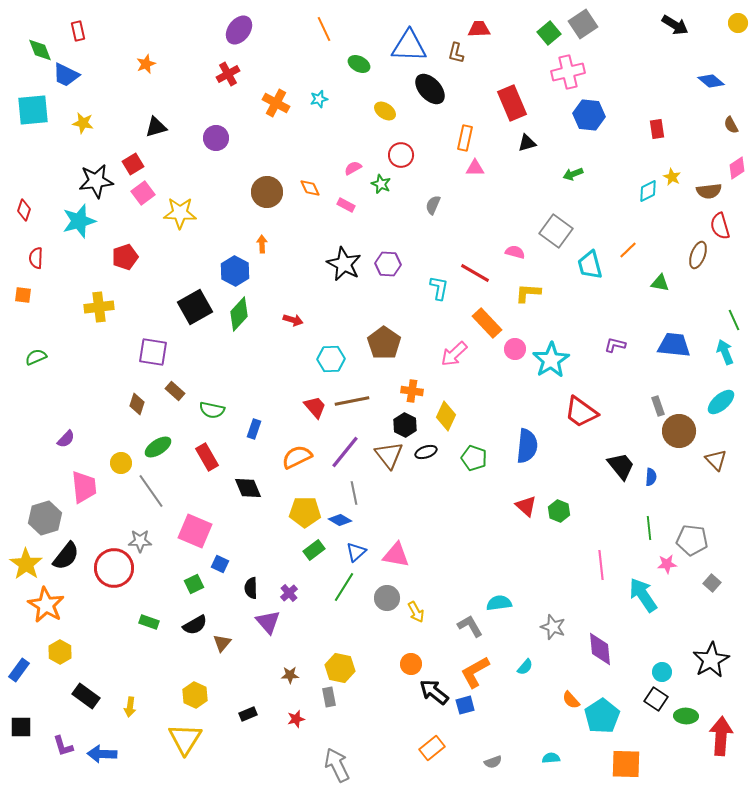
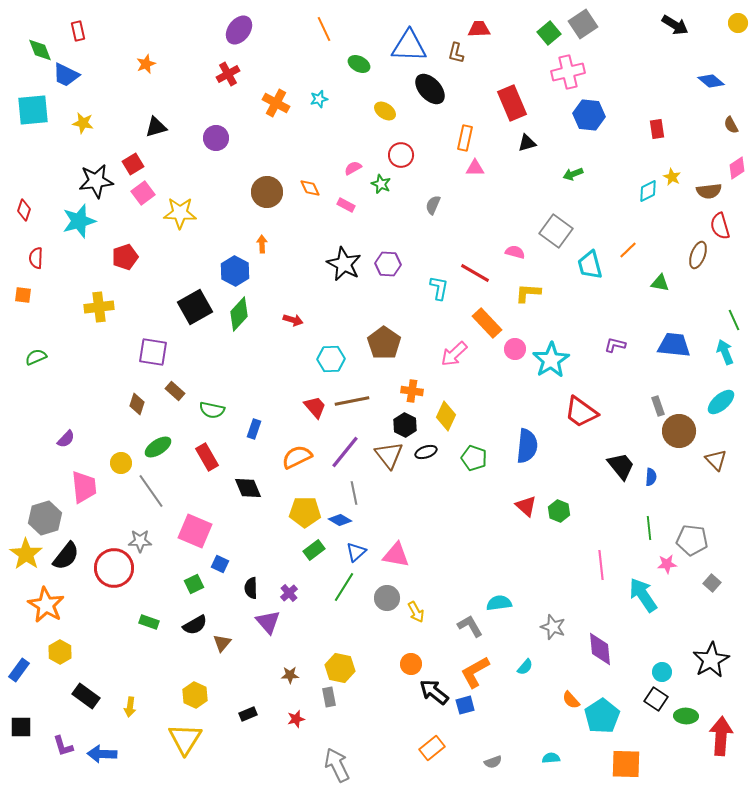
yellow star at (26, 564): moved 10 px up
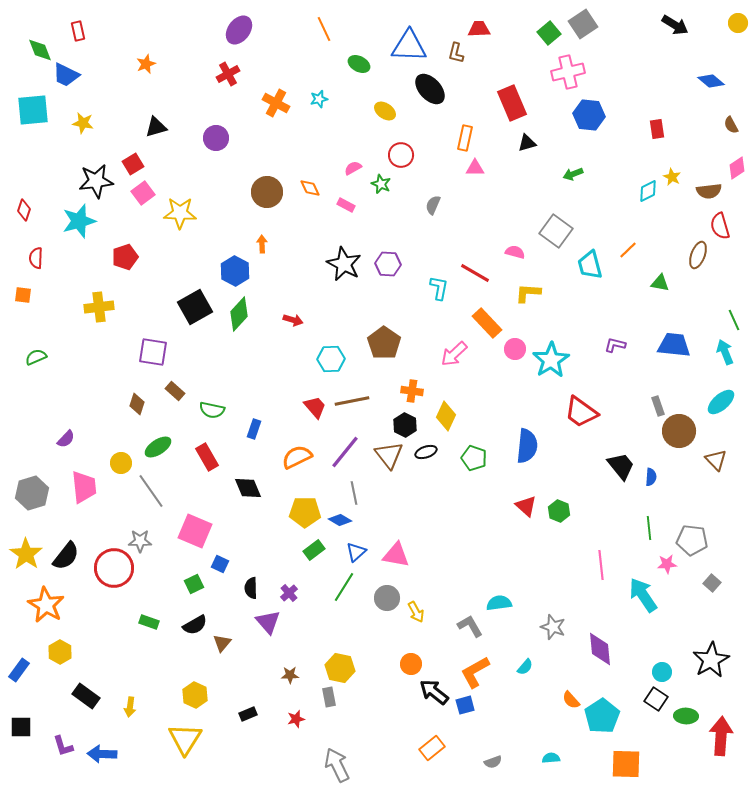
gray hexagon at (45, 518): moved 13 px left, 25 px up
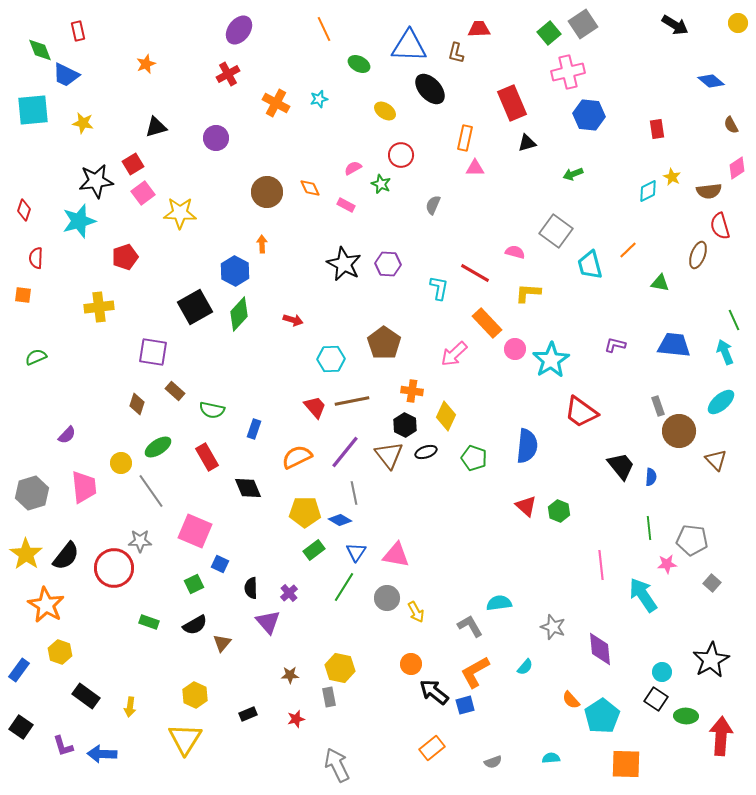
purple semicircle at (66, 439): moved 1 px right, 4 px up
blue triangle at (356, 552): rotated 15 degrees counterclockwise
yellow hexagon at (60, 652): rotated 10 degrees counterclockwise
black square at (21, 727): rotated 35 degrees clockwise
